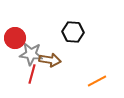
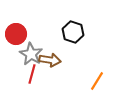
black hexagon: rotated 15 degrees clockwise
red circle: moved 1 px right, 4 px up
gray star: rotated 25 degrees clockwise
orange line: rotated 30 degrees counterclockwise
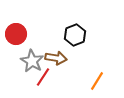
black hexagon: moved 2 px right, 3 px down; rotated 20 degrees clockwise
gray star: moved 1 px right, 7 px down
brown arrow: moved 6 px right, 2 px up
red line: moved 11 px right, 3 px down; rotated 18 degrees clockwise
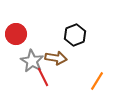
red line: rotated 60 degrees counterclockwise
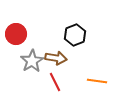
gray star: rotated 10 degrees clockwise
red line: moved 12 px right, 5 px down
orange line: rotated 66 degrees clockwise
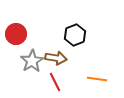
orange line: moved 2 px up
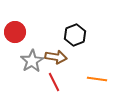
red circle: moved 1 px left, 2 px up
brown arrow: moved 1 px up
red line: moved 1 px left
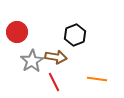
red circle: moved 2 px right
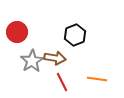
brown arrow: moved 1 px left, 1 px down
red line: moved 8 px right
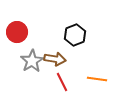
brown arrow: moved 1 px down
